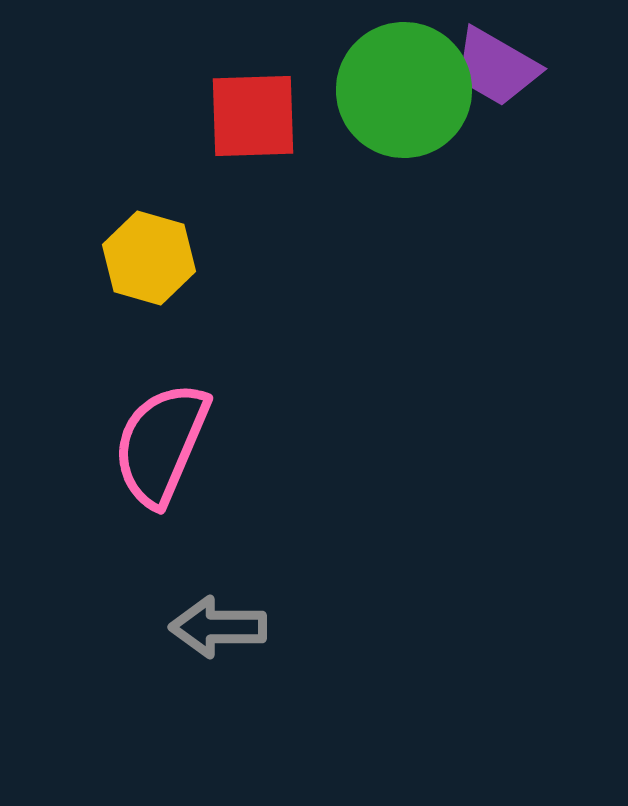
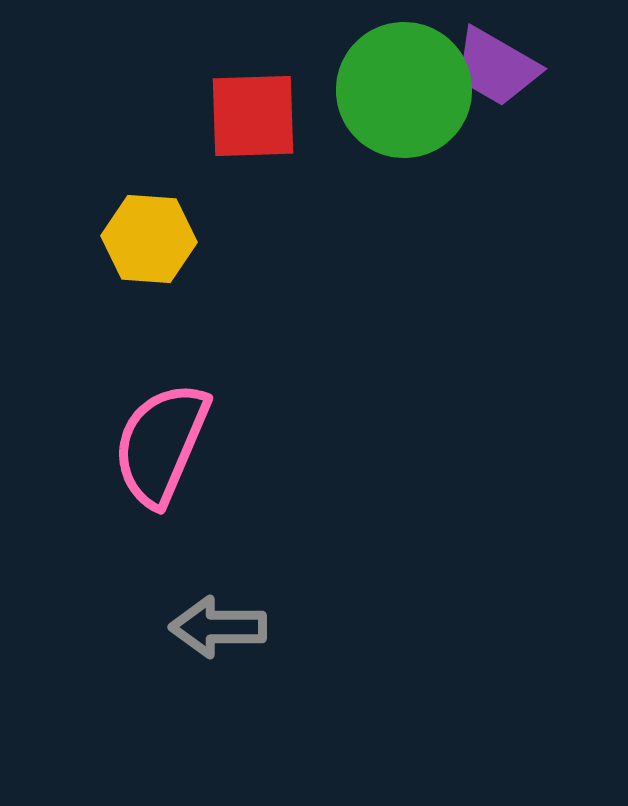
yellow hexagon: moved 19 px up; rotated 12 degrees counterclockwise
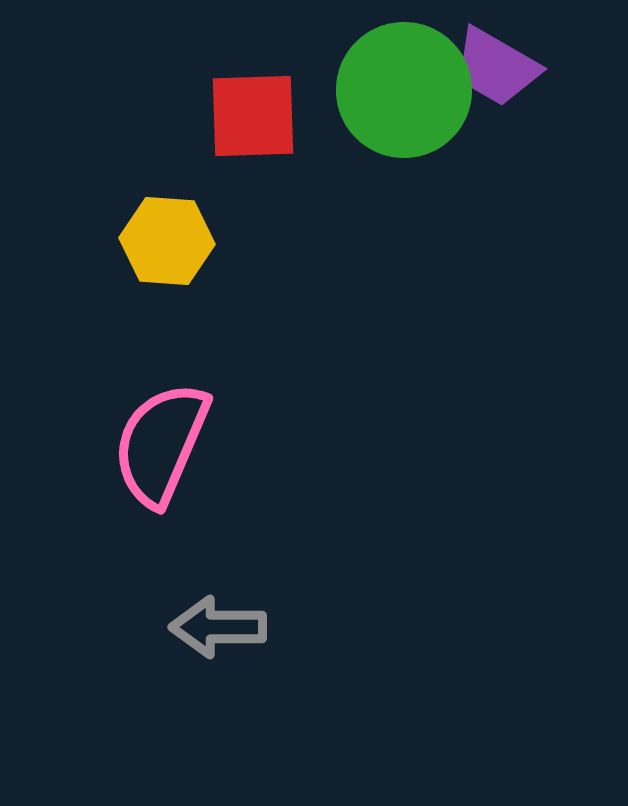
yellow hexagon: moved 18 px right, 2 px down
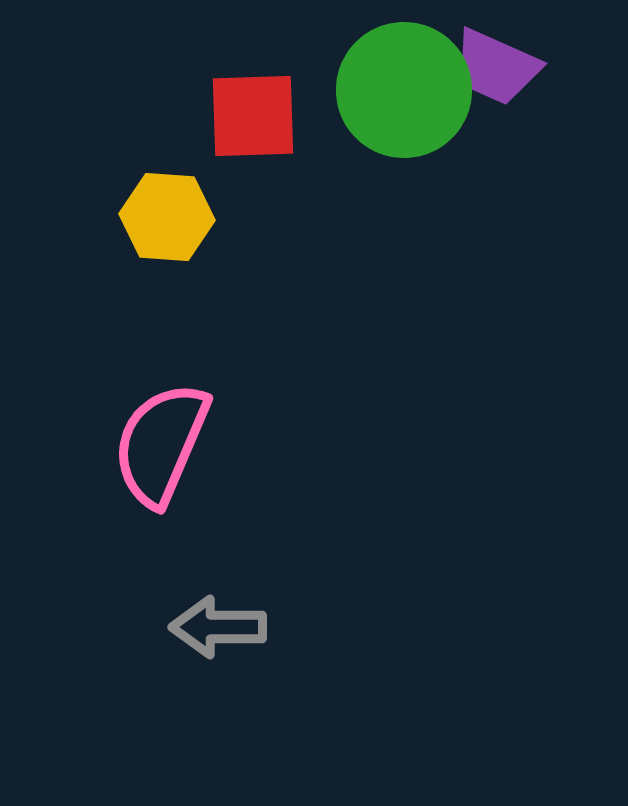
purple trapezoid: rotated 6 degrees counterclockwise
yellow hexagon: moved 24 px up
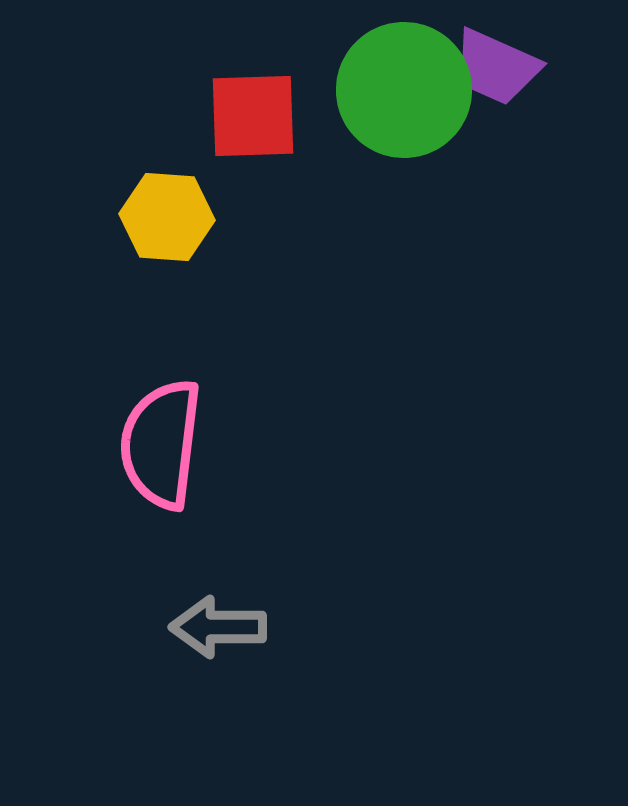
pink semicircle: rotated 16 degrees counterclockwise
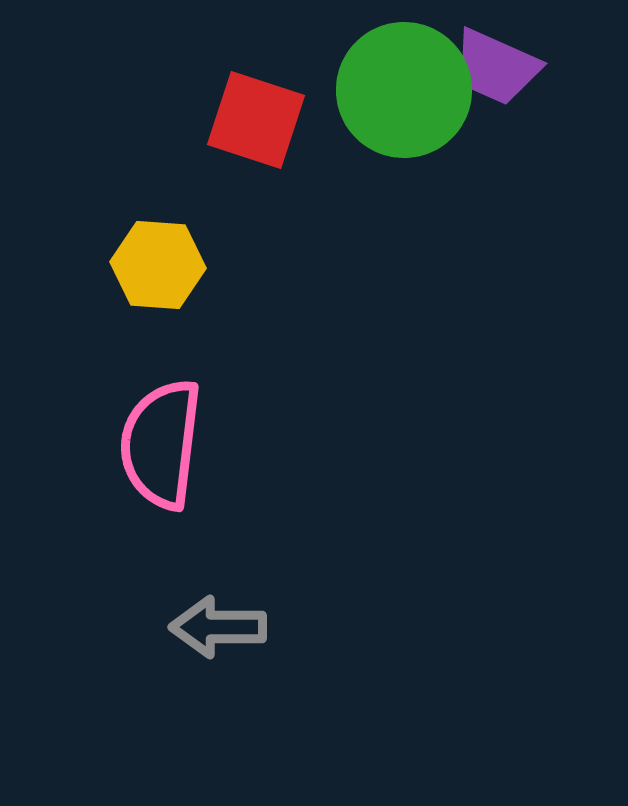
red square: moved 3 px right, 4 px down; rotated 20 degrees clockwise
yellow hexagon: moved 9 px left, 48 px down
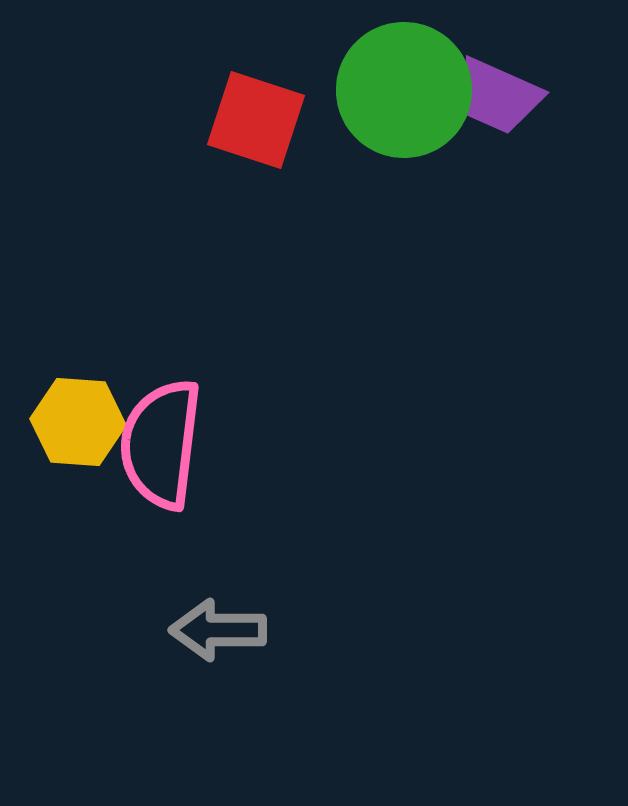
purple trapezoid: moved 2 px right, 29 px down
yellow hexagon: moved 80 px left, 157 px down
gray arrow: moved 3 px down
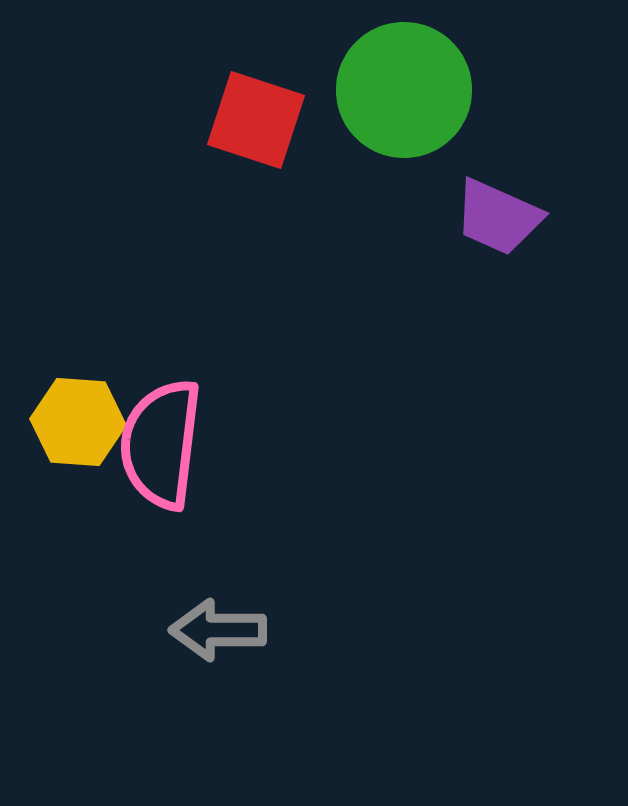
purple trapezoid: moved 121 px down
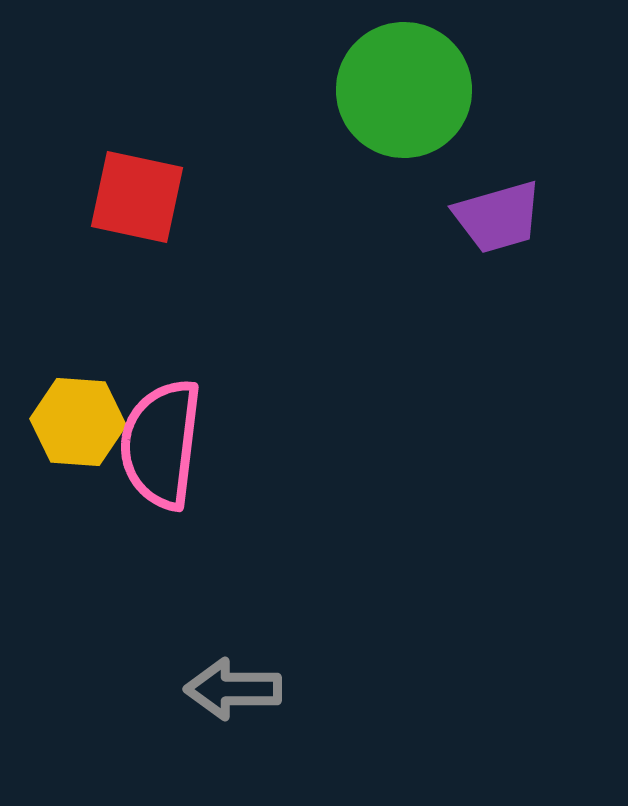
red square: moved 119 px left, 77 px down; rotated 6 degrees counterclockwise
purple trapezoid: rotated 40 degrees counterclockwise
gray arrow: moved 15 px right, 59 px down
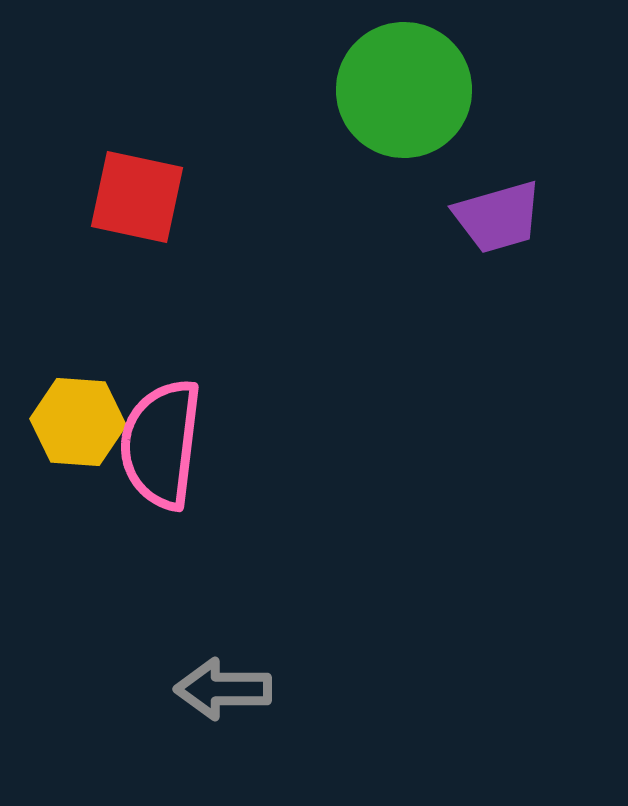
gray arrow: moved 10 px left
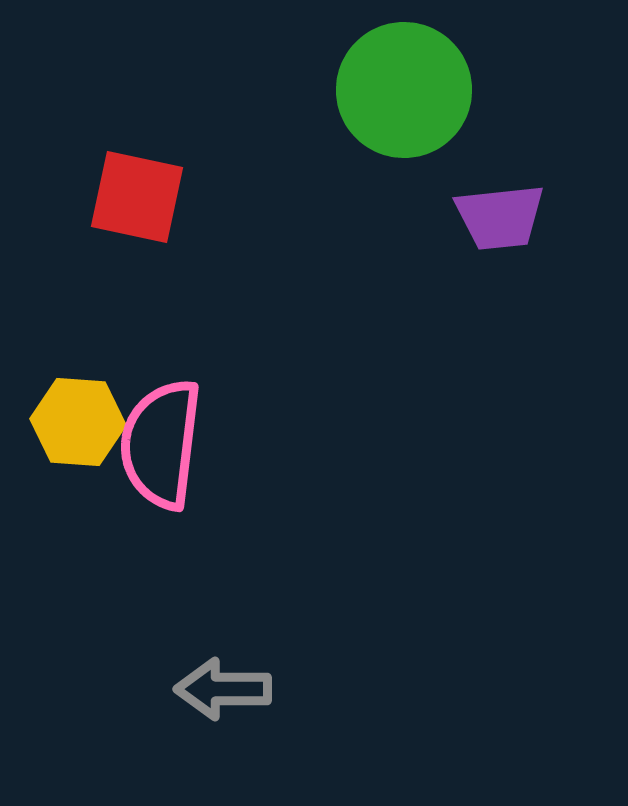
purple trapezoid: moved 2 px right; rotated 10 degrees clockwise
